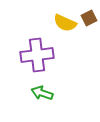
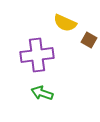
brown square: moved 22 px down; rotated 35 degrees counterclockwise
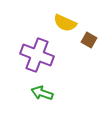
purple cross: rotated 28 degrees clockwise
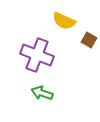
yellow semicircle: moved 1 px left, 2 px up
